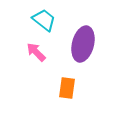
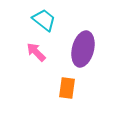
purple ellipse: moved 5 px down
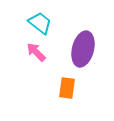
cyan trapezoid: moved 4 px left, 3 px down
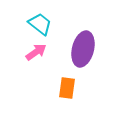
cyan trapezoid: moved 1 px down
pink arrow: rotated 100 degrees clockwise
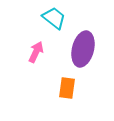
cyan trapezoid: moved 14 px right, 6 px up
pink arrow: rotated 30 degrees counterclockwise
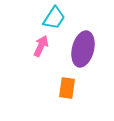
cyan trapezoid: rotated 85 degrees clockwise
pink arrow: moved 5 px right, 6 px up
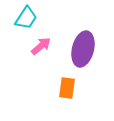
cyan trapezoid: moved 28 px left
pink arrow: rotated 25 degrees clockwise
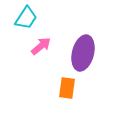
purple ellipse: moved 4 px down
